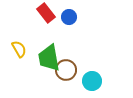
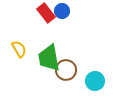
blue circle: moved 7 px left, 6 px up
cyan circle: moved 3 px right
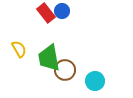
brown circle: moved 1 px left
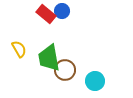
red rectangle: moved 1 px down; rotated 12 degrees counterclockwise
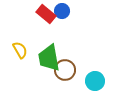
yellow semicircle: moved 1 px right, 1 px down
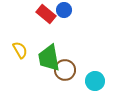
blue circle: moved 2 px right, 1 px up
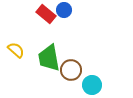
yellow semicircle: moved 4 px left; rotated 18 degrees counterclockwise
brown circle: moved 6 px right
cyan circle: moved 3 px left, 4 px down
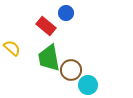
blue circle: moved 2 px right, 3 px down
red rectangle: moved 12 px down
yellow semicircle: moved 4 px left, 2 px up
cyan circle: moved 4 px left
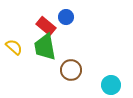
blue circle: moved 4 px down
yellow semicircle: moved 2 px right, 1 px up
green trapezoid: moved 4 px left, 11 px up
cyan circle: moved 23 px right
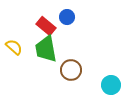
blue circle: moved 1 px right
green trapezoid: moved 1 px right, 2 px down
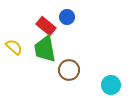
green trapezoid: moved 1 px left
brown circle: moved 2 px left
